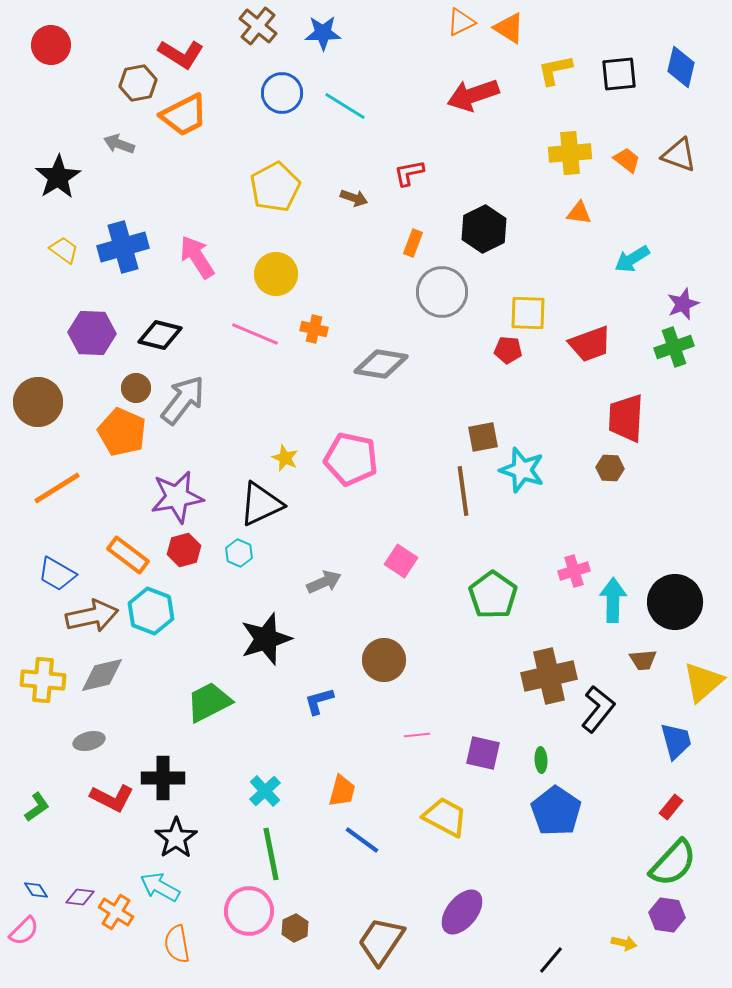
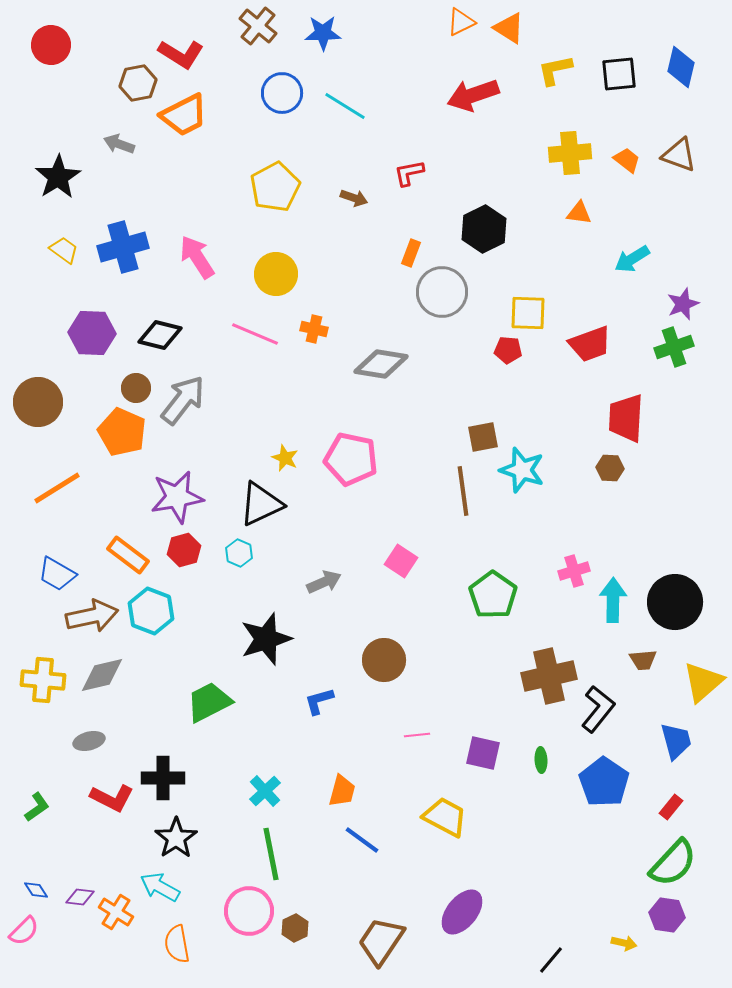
orange rectangle at (413, 243): moved 2 px left, 10 px down
blue pentagon at (556, 811): moved 48 px right, 29 px up
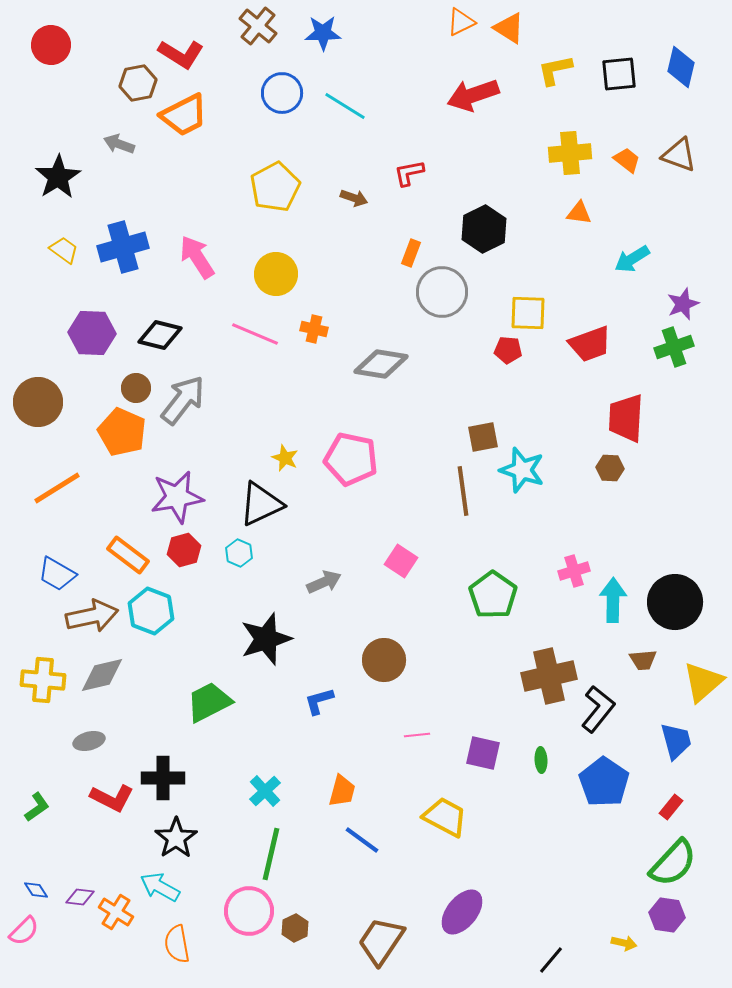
green line at (271, 854): rotated 24 degrees clockwise
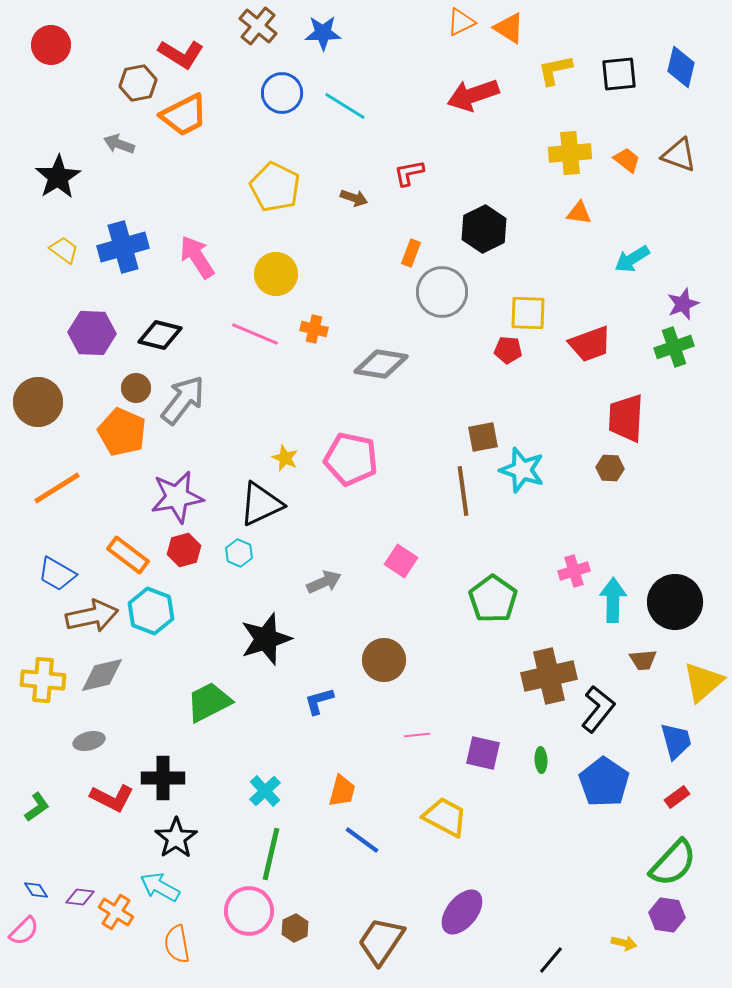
yellow pentagon at (275, 187): rotated 18 degrees counterclockwise
green pentagon at (493, 595): moved 4 px down
red rectangle at (671, 807): moved 6 px right, 10 px up; rotated 15 degrees clockwise
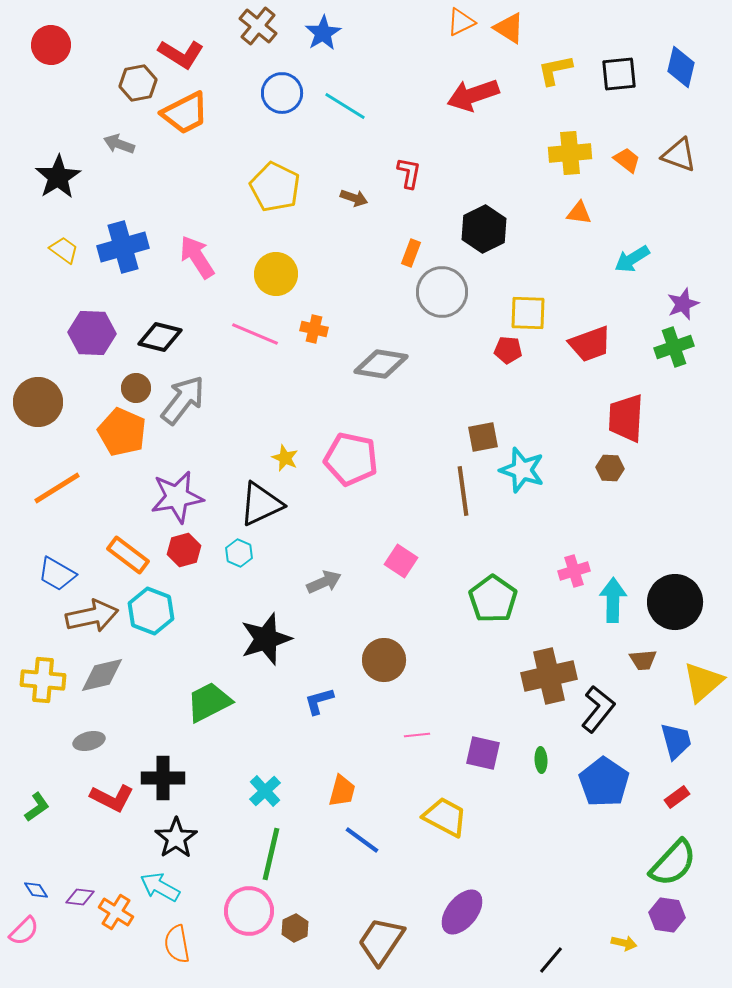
blue star at (323, 33): rotated 30 degrees counterclockwise
orange trapezoid at (184, 115): moved 1 px right, 2 px up
red L-shape at (409, 173): rotated 112 degrees clockwise
black diamond at (160, 335): moved 2 px down
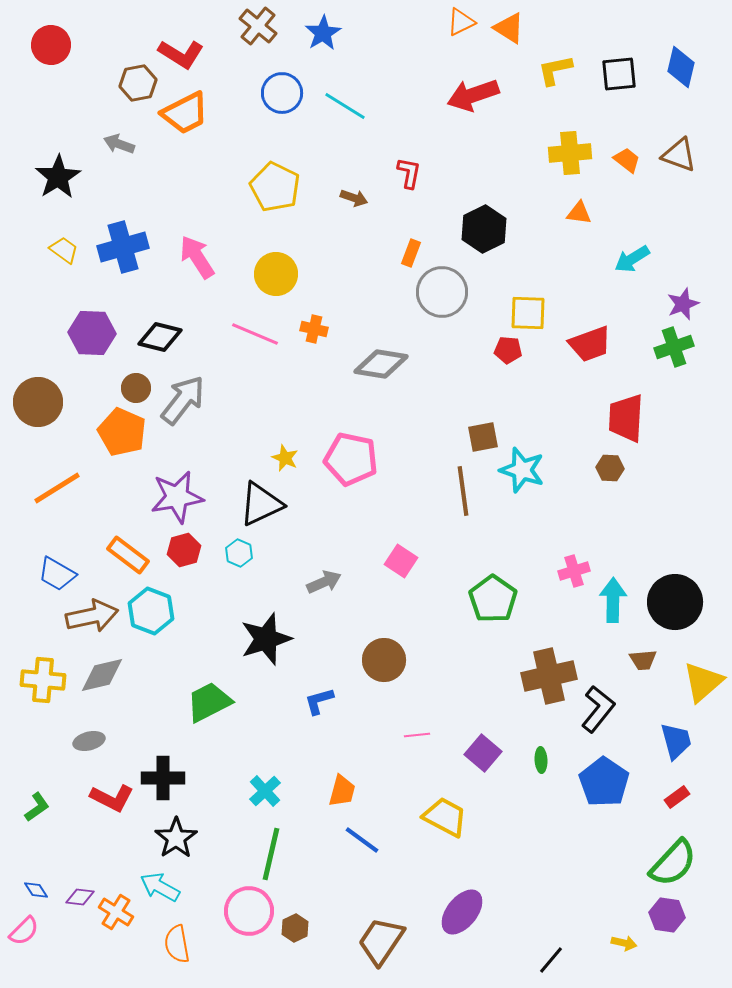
purple square at (483, 753): rotated 27 degrees clockwise
